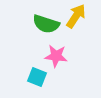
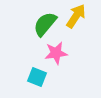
green semicircle: moved 1 px left; rotated 112 degrees clockwise
pink star: moved 3 px up; rotated 15 degrees counterclockwise
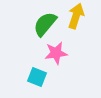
yellow arrow: rotated 15 degrees counterclockwise
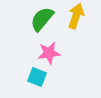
green semicircle: moved 3 px left, 5 px up
pink star: moved 7 px left
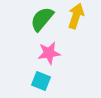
cyan square: moved 4 px right, 4 px down
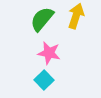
pink star: rotated 20 degrees clockwise
cyan square: moved 3 px right, 1 px up; rotated 24 degrees clockwise
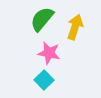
yellow arrow: moved 1 px left, 11 px down
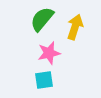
pink star: rotated 25 degrees counterclockwise
cyan square: rotated 36 degrees clockwise
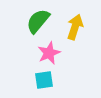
green semicircle: moved 4 px left, 2 px down
pink star: rotated 10 degrees counterclockwise
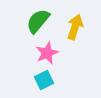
pink star: moved 2 px left
cyan square: rotated 18 degrees counterclockwise
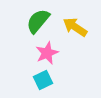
yellow arrow: rotated 75 degrees counterclockwise
cyan square: moved 1 px left
